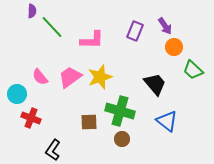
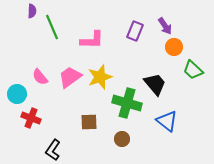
green line: rotated 20 degrees clockwise
green cross: moved 7 px right, 8 px up
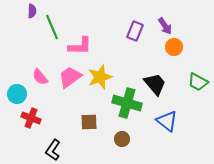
pink L-shape: moved 12 px left, 6 px down
green trapezoid: moved 5 px right, 12 px down; rotated 15 degrees counterclockwise
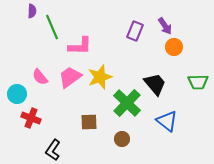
green trapezoid: rotated 30 degrees counterclockwise
green cross: rotated 28 degrees clockwise
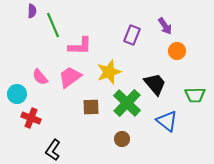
green line: moved 1 px right, 2 px up
purple rectangle: moved 3 px left, 4 px down
orange circle: moved 3 px right, 4 px down
yellow star: moved 9 px right, 5 px up
green trapezoid: moved 3 px left, 13 px down
brown square: moved 2 px right, 15 px up
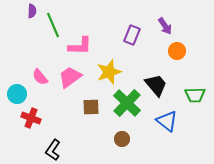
black trapezoid: moved 1 px right, 1 px down
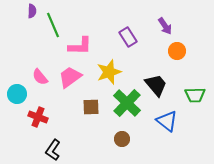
purple rectangle: moved 4 px left, 2 px down; rotated 54 degrees counterclockwise
red cross: moved 7 px right, 1 px up
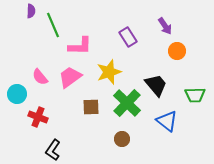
purple semicircle: moved 1 px left
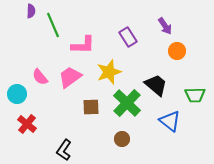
pink L-shape: moved 3 px right, 1 px up
black trapezoid: rotated 10 degrees counterclockwise
red cross: moved 11 px left, 7 px down; rotated 18 degrees clockwise
blue triangle: moved 3 px right
black L-shape: moved 11 px right
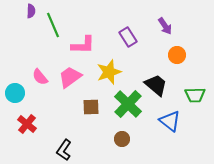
orange circle: moved 4 px down
cyan circle: moved 2 px left, 1 px up
green cross: moved 1 px right, 1 px down
